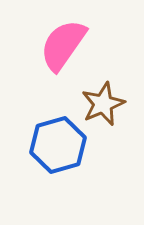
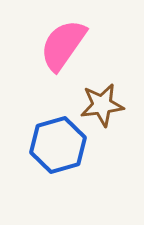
brown star: moved 1 px left, 1 px down; rotated 15 degrees clockwise
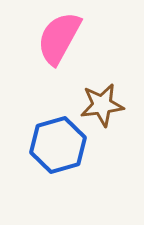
pink semicircle: moved 4 px left, 7 px up; rotated 6 degrees counterclockwise
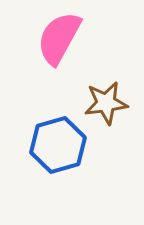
brown star: moved 4 px right, 2 px up
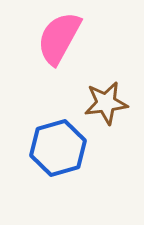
blue hexagon: moved 3 px down
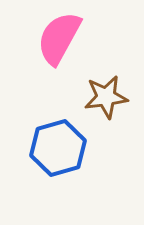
brown star: moved 6 px up
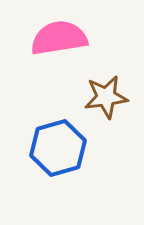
pink semicircle: rotated 52 degrees clockwise
